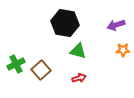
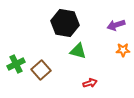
red arrow: moved 11 px right, 5 px down
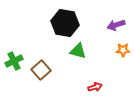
green cross: moved 2 px left, 3 px up
red arrow: moved 5 px right, 4 px down
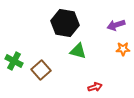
orange star: moved 1 px up
green cross: rotated 36 degrees counterclockwise
